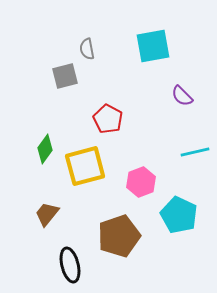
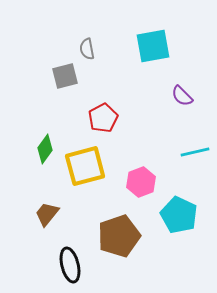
red pentagon: moved 5 px left, 1 px up; rotated 16 degrees clockwise
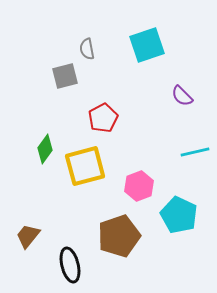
cyan square: moved 6 px left, 1 px up; rotated 9 degrees counterclockwise
pink hexagon: moved 2 px left, 4 px down
brown trapezoid: moved 19 px left, 22 px down
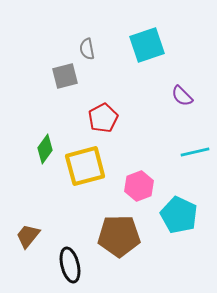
brown pentagon: rotated 18 degrees clockwise
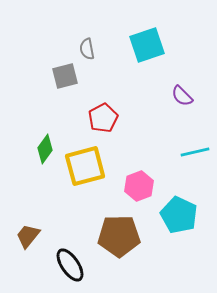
black ellipse: rotated 20 degrees counterclockwise
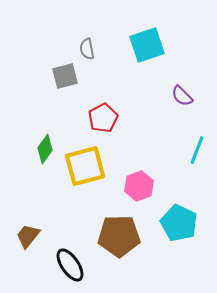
cyan line: moved 2 px right, 2 px up; rotated 56 degrees counterclockwise
cyan pentagon: moved 8 px down
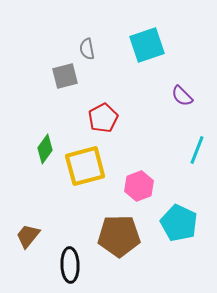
black ellipse: rotated 32 degrees clockwise
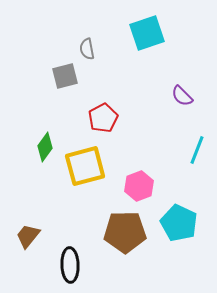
cyan square: moved 12 px up
green diamond: moved 2 px up
brown pentagon: moved 6 px right, 4 px up
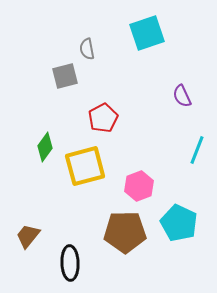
purple semicircle: rotated 20 degrees clockwise
black ellipse: moved 2 px up
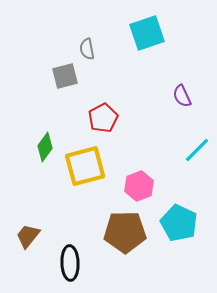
cyan line: rotated 24 degrees clockwise
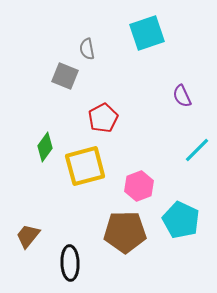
gray square: rotated 36 degrees clockwise
cyan pentagon: moved 2 px right, 3 px up
